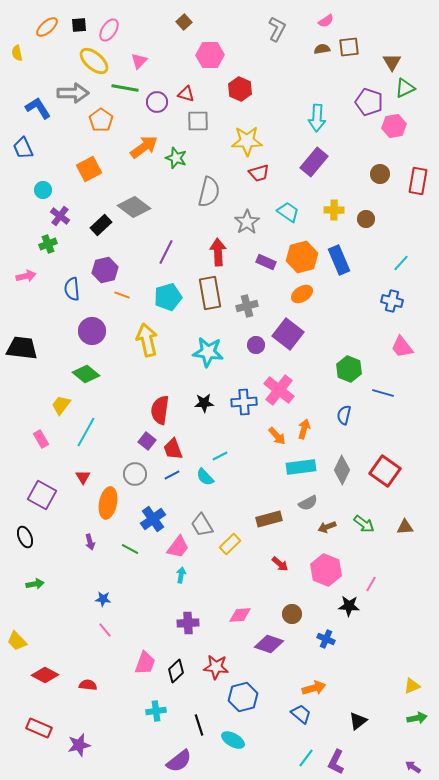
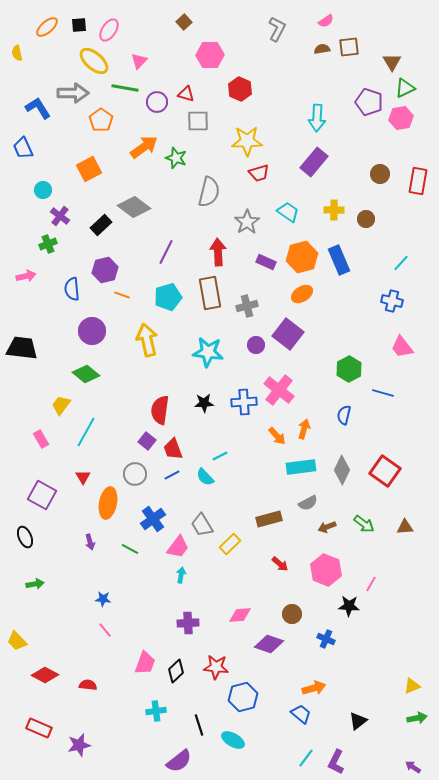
pink hexagon at (394, 126): moved 7 px right, 8 px up
green hexagon at (349, 369): rotated 10 degrees clockwise
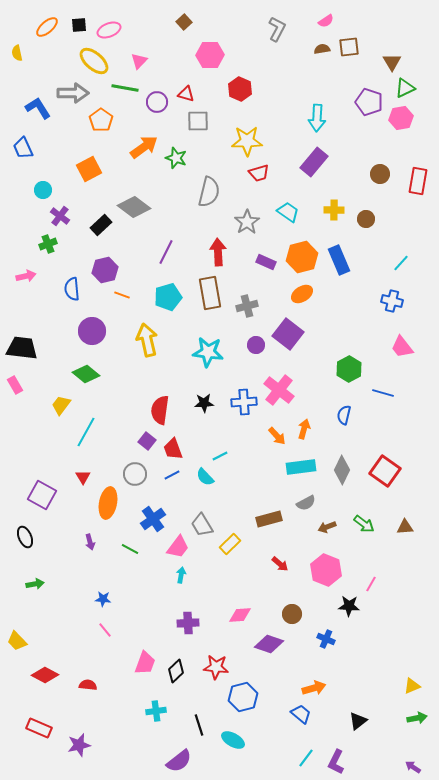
pink ellipse at (109, 30): rotated 35 degrees clockwise
pink rectangle at (41, 439): moved 26 px left, 54 px up
gray semicircle at (308, 503): moved 2 px left
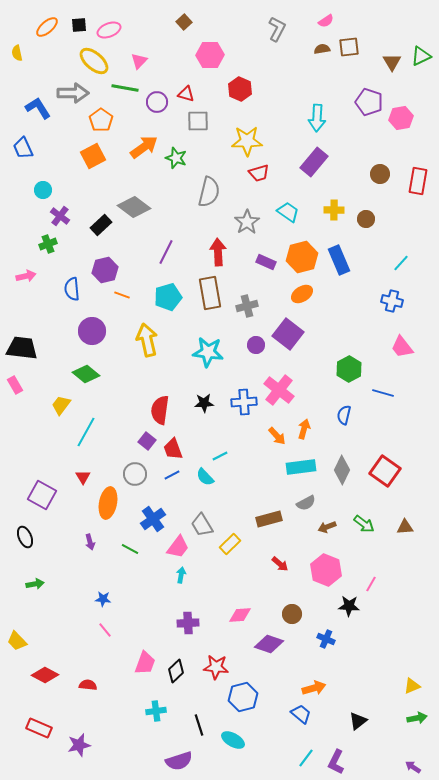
green triangle at (405, 88): moved 16 px right, 32 px up
orange square at (89, 169): moved 4 px right, 13 px up
purple semicircle at (179, 761): rotated 20 degrees clockwise
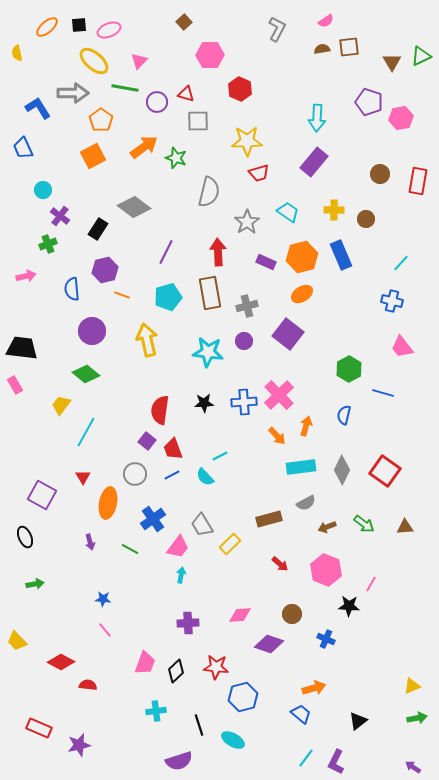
black rectangle at (101, 225): moved 3 px left, 4 px down; rotated 15 degrees counterclockwise
blue rectangle at (339, 260): moved 2 px right, 5 px up
purple circle at (256, 345): moved 12 px left, 4 px up
pink cross at (279, 390): moved 5 px down; rotated 8 degrees clockwise
orange arrow at (304, 429): moved 2 px right, 3 px up
red diamond at (45, 675): moved 16 px right, 13 px up
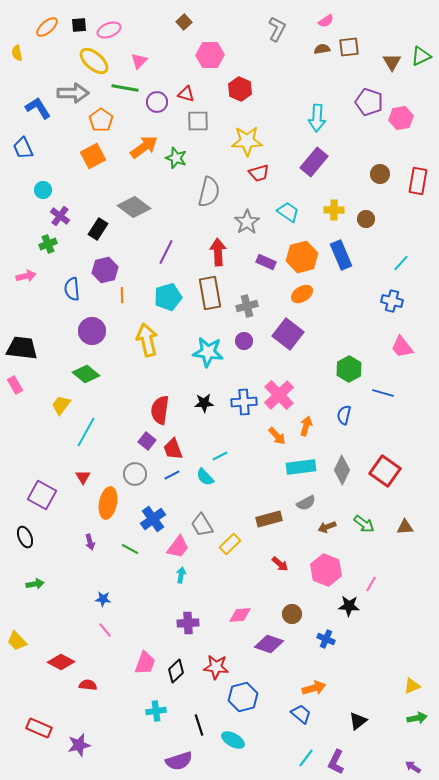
orange line at (122, 295): rotated 70 degrees clockwise
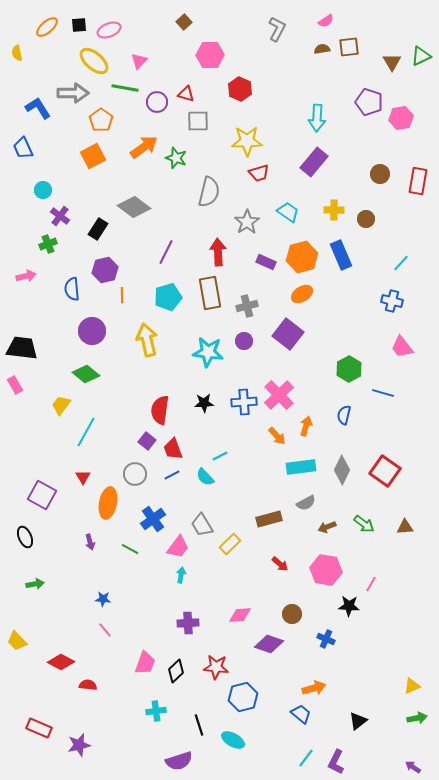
pink hexagon at (326, 570): rotated 12 degrees counterclockwise
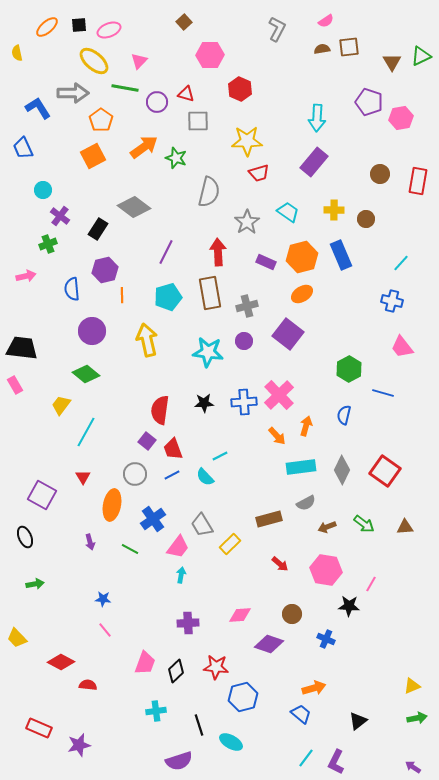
orange ellipse at (108, 503): moved 4 px right, 2 px down
yellow trapezoid at (17, 641): moved 3 px up
cyan ellipse at (233, 740): moved 2 px left, 2 px down
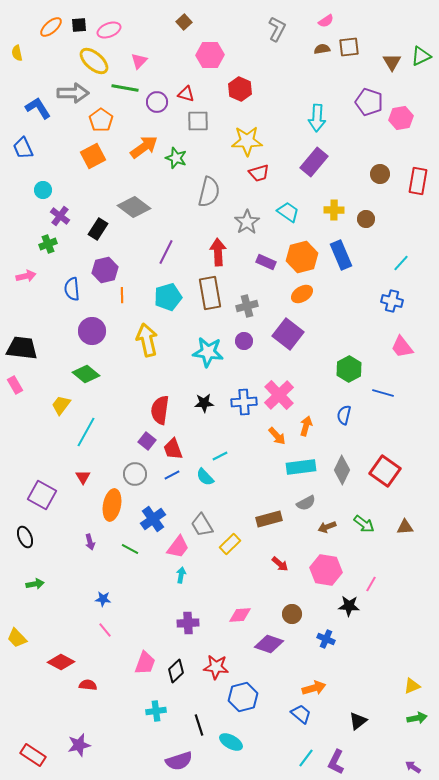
orange ellipse at (47, 27): moved 4 px right
red rectangle at (39, 728): moved 6 px left, 27 px down; rotated 10 degrees clockwise
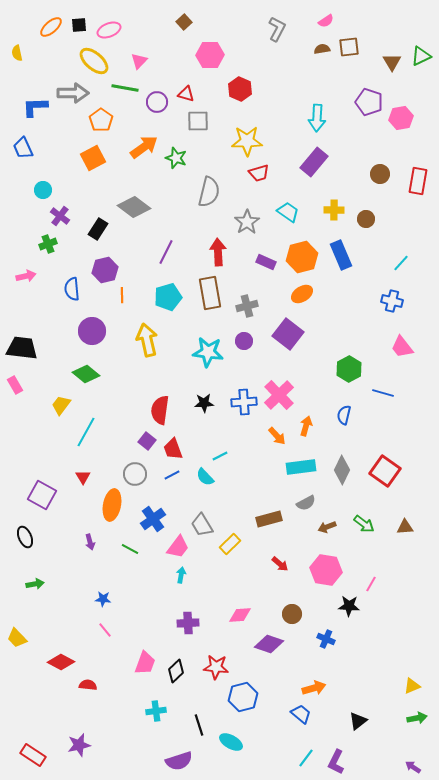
blue L-shape at (38, 108): moved 3 px left, 1 px up; rotated 60 degrees counterclockwise
orange square at (93, 156): moved 2 px down
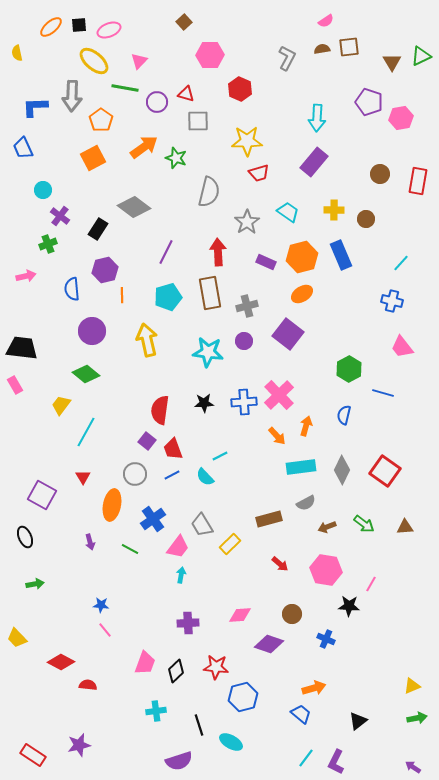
gray L-shape at (277, 29): moved 10 px right, 29 px down
gray arrow at (73, 93): moved 1 px left, 3 px down; rotated 92 degrees clockwise
blue star at (103, 599): moved 2 px left, 6 px down
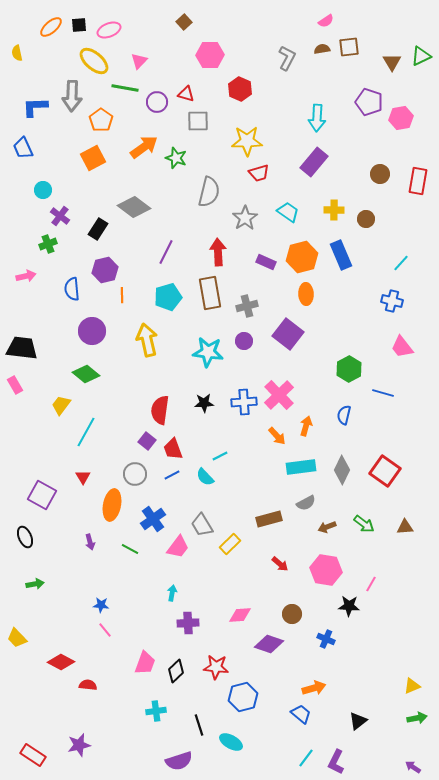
gray star at (247, 222): moved 2 px left, 4 px up
orange ellipse at (302, 294): moved 4 px right; rotated 60 degrees counterclockwise
cyan arrow at (181, 575): moved 9 px left, 18 px down
